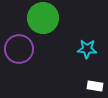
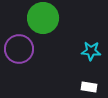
cyan star: moved 4 px right, 2 px down
white rectangle: moved 6 px left, 1 px down
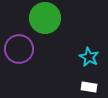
green circle: moved 2 px right
cyan star: moved 2 px left, 6 px down; rotated 24 degrees clockwise
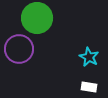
green circle: moved 8 px left
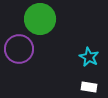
green circle: moved 3 px right, 1 px down
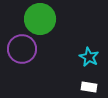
purple circle: moved 3 px right
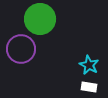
purple circle: moved 1 px left
cyan star: moved 8 px down
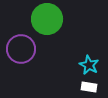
green circle: moved 7 px right
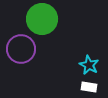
green circle: moved 5 px left
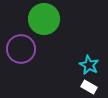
green circle: moved 2 px right
white rectangle: rotated 21 degrees clockwise
